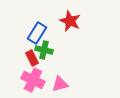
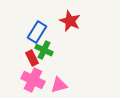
blue rectangle: moved 1 px up
green cross: rotated 12 degrees clockwise
pink triangle: moved 1 px left, 1 px down
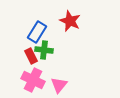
green cross: rotated 18 degrees counterclockwise
red rectangle: moved 1 px left, 2 px up
pink triangle: rotated 36 degrees counterclockwise
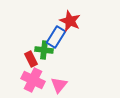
blue rectangle: moved 19 px right, 5 px down
red rectangle: moved 3 px down
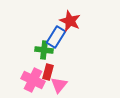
red rectangle: moved 17 px right, 13 px down; rotated 42 degrees clockwise
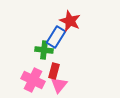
red rectangle: moved 6 px right, 1 px up
